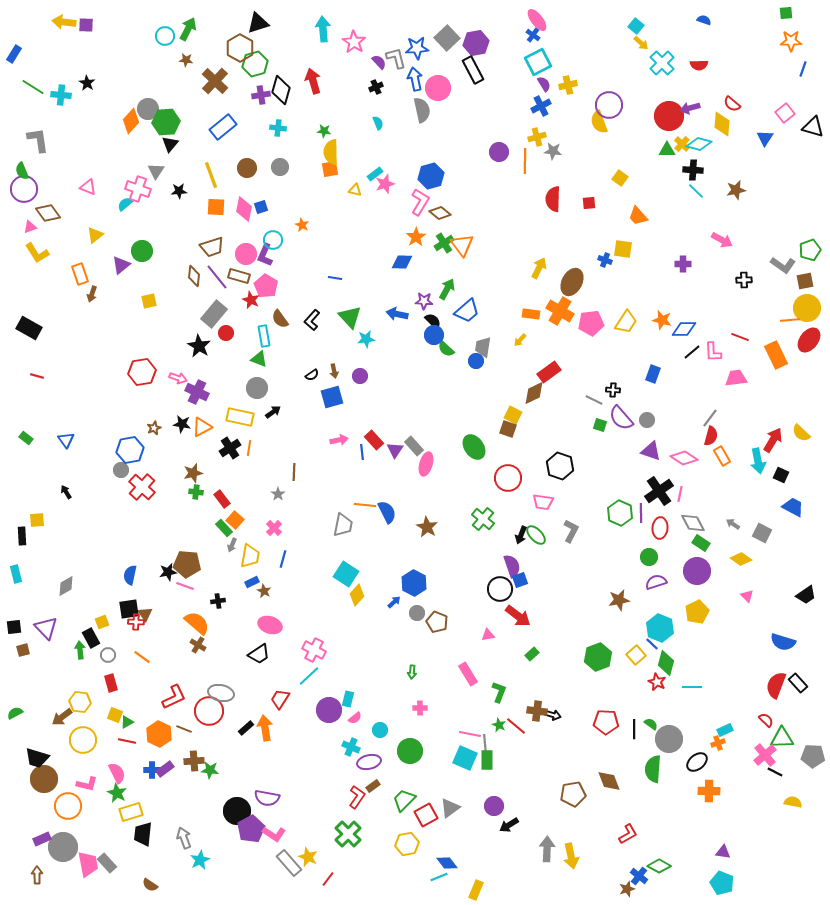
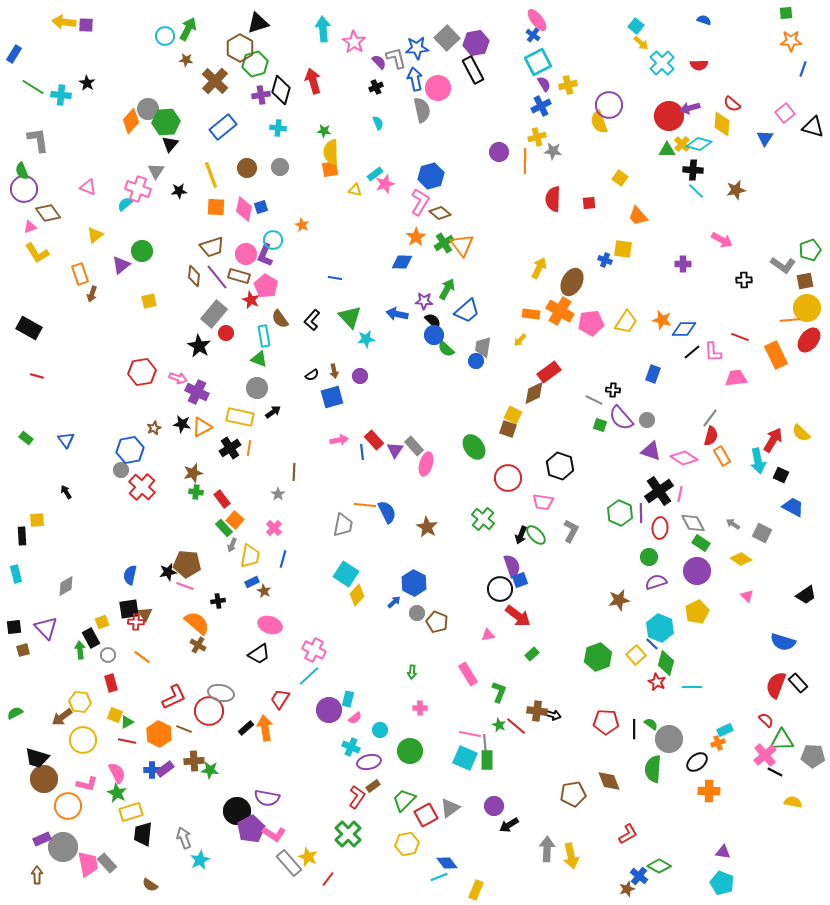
green triangle at (782, 738): moved 2 px down
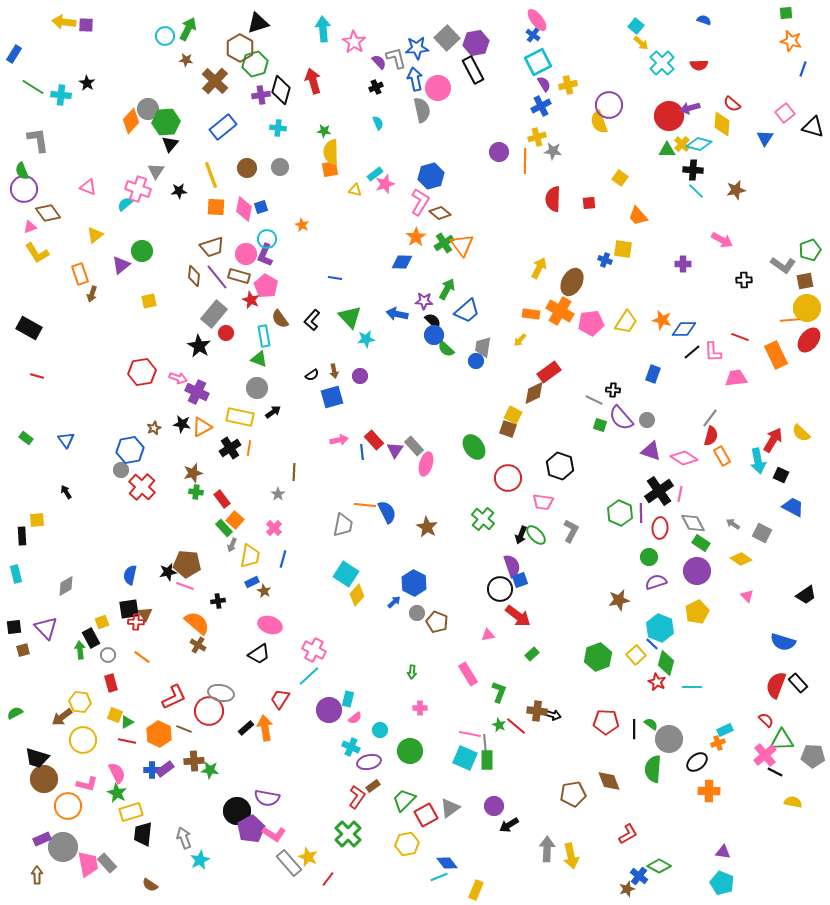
orange star at (791, 41): rotated 15 degrees clockwise
cyan circle at (273, 240): moved 6 px left, 1 px up
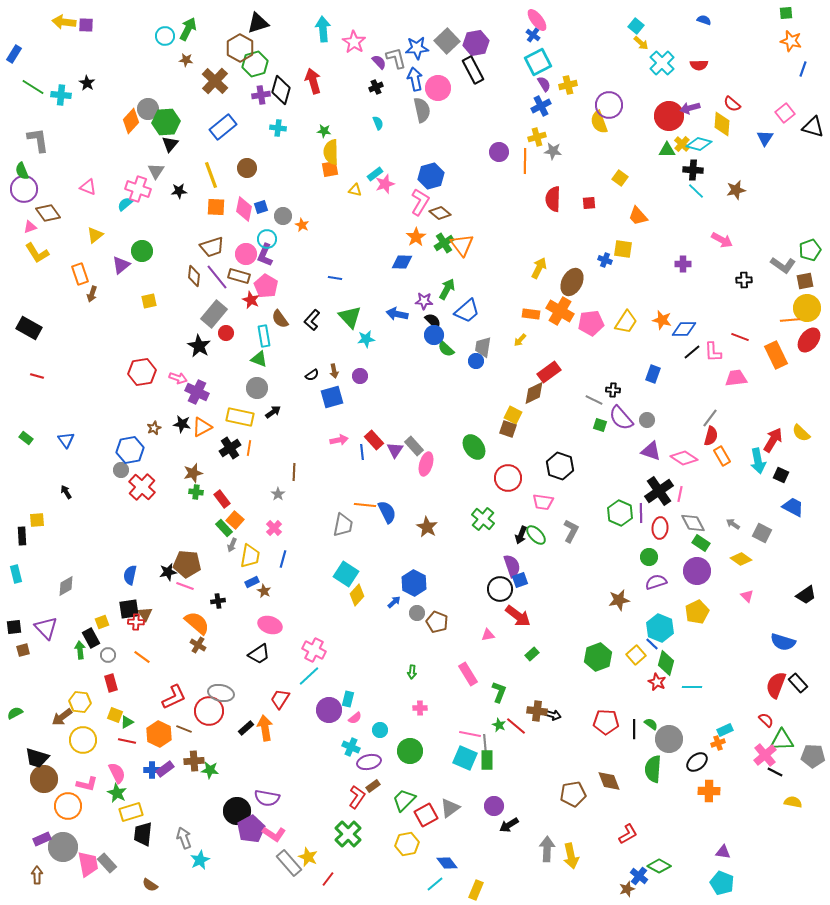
gray square at (447, 38): moved 3 px down
gray circle at (280, 167): moved 3 px right, 49 px down
cyan line at (439, 877): moved 4 px left, 7 px down; rotated 18 degrees counterclockwise
